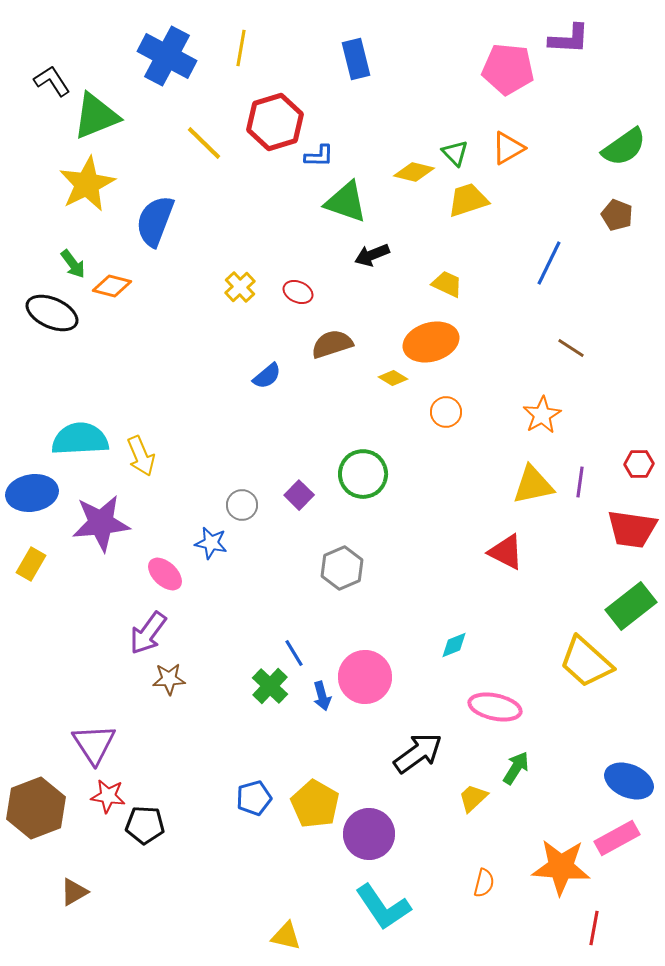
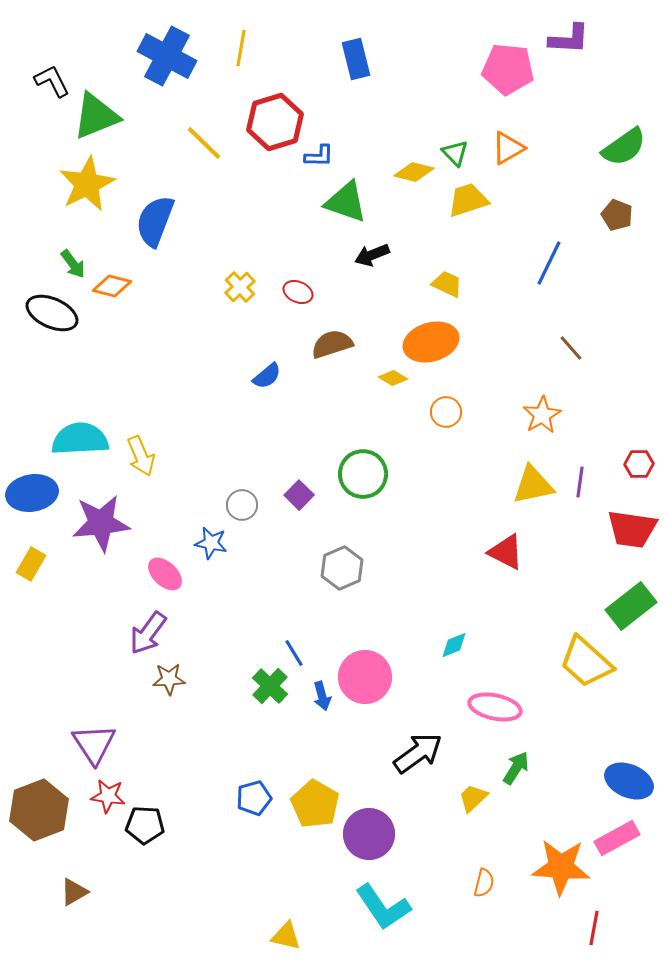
black L-shape at (52, 81): rotated 6 degrees clockwise
brown line at (571, 348): rotated 16 degrees clockwise
brown hexagon at (36, 808): moved 3 px right, 2 px down
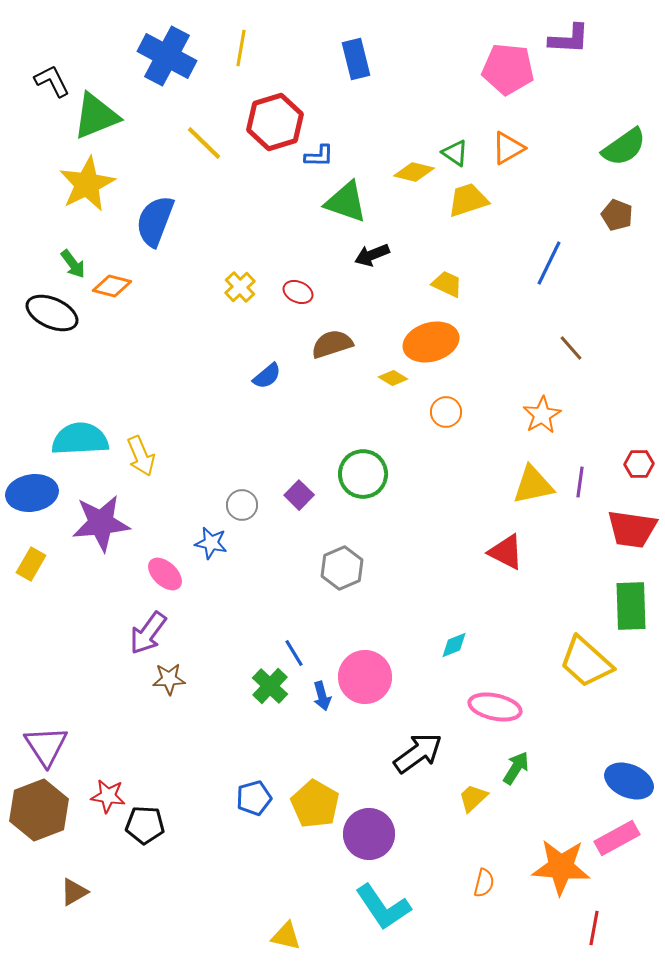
green triangle at (455, 153): rotated 12 degrees counterclockwise
green rectangle at (631, 606): rotated 54 degrees counterclockwise
purple triangle at (94, 744): moved 48 px left, 2 px down
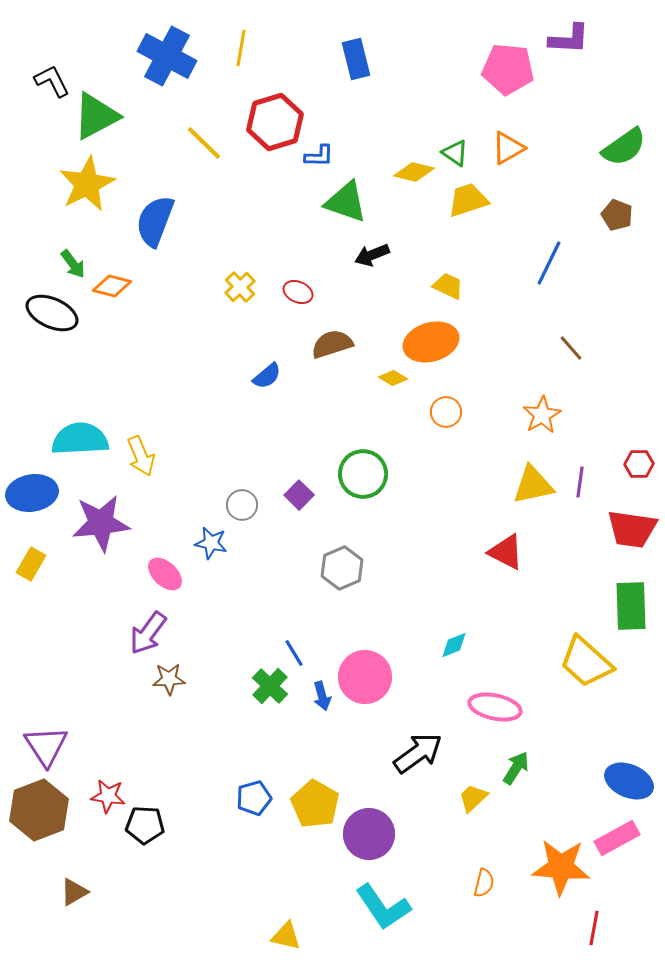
green triangle at (96, 116): rotated 6 degrees counterclockwise
yellow trapezoid at (447, 284): moved 1 px right, 2 px down
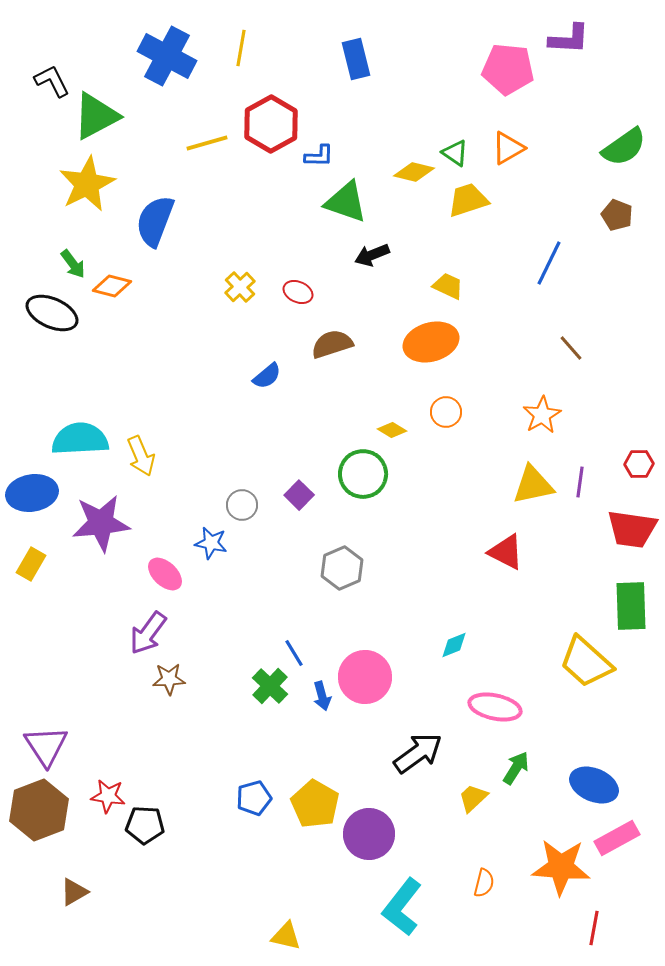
red hexagon at (275, 122): moved 4 px left, 2 px down; rotated 12 degrees counterclockwise
yellow line at (204, 143): moved 3 px right; rotated 60 degrees counterclockwise
yellow diamond at (393, 378): moved 1 px left, 52 px down
blue ellipse at (629, 781): moved 35 px left, 4 px down
cyan L-shape at (383, 907): moved 19 px right; rotated 72 degrees clockwise
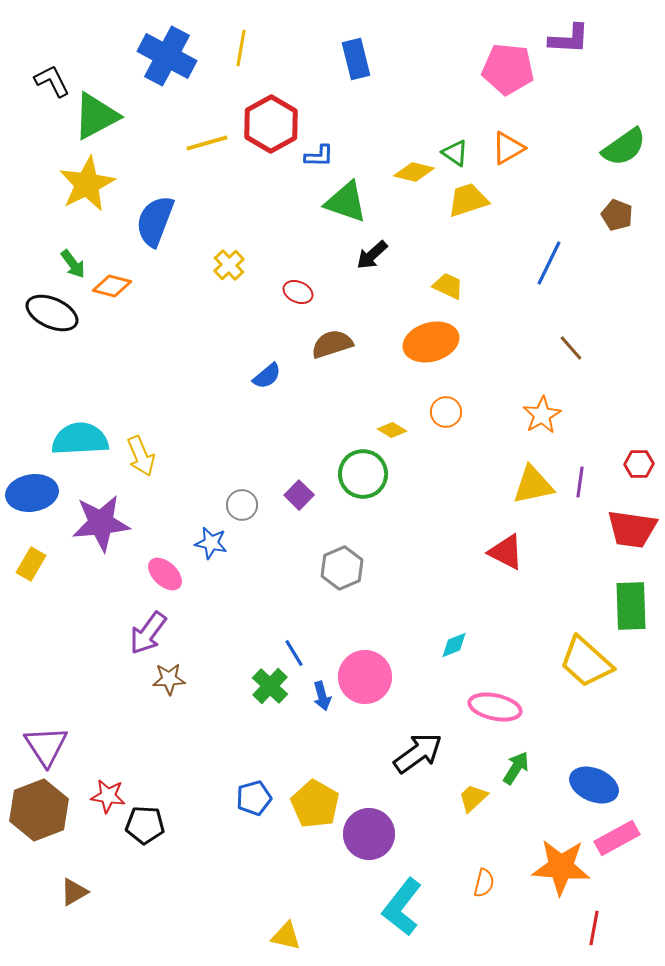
black arrow at (372, 255): rotated 20 degrees counterclockwise
yellow cross at (240, 287): moved 11 px left, 22 px up
